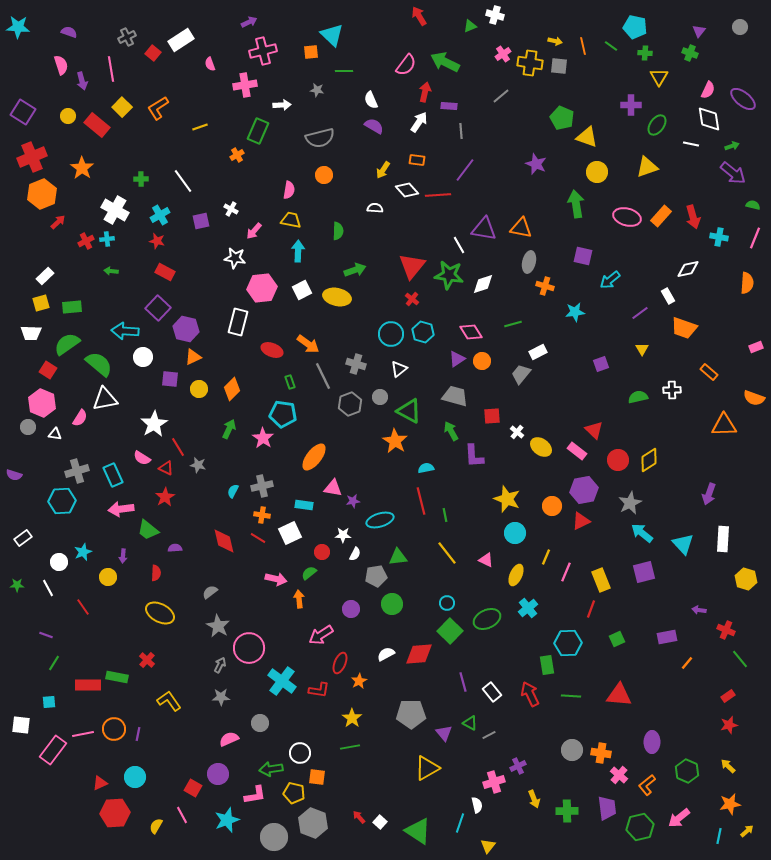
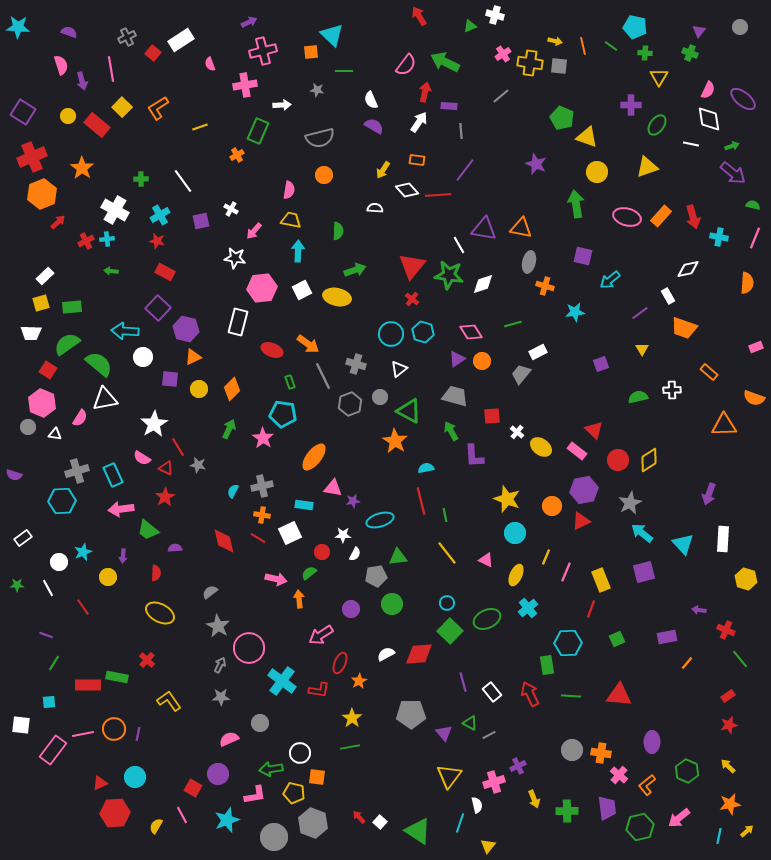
yellow triangle at (427, 768): moved 22 px right, 8 px down; rotated 24 degrees counterclockwise
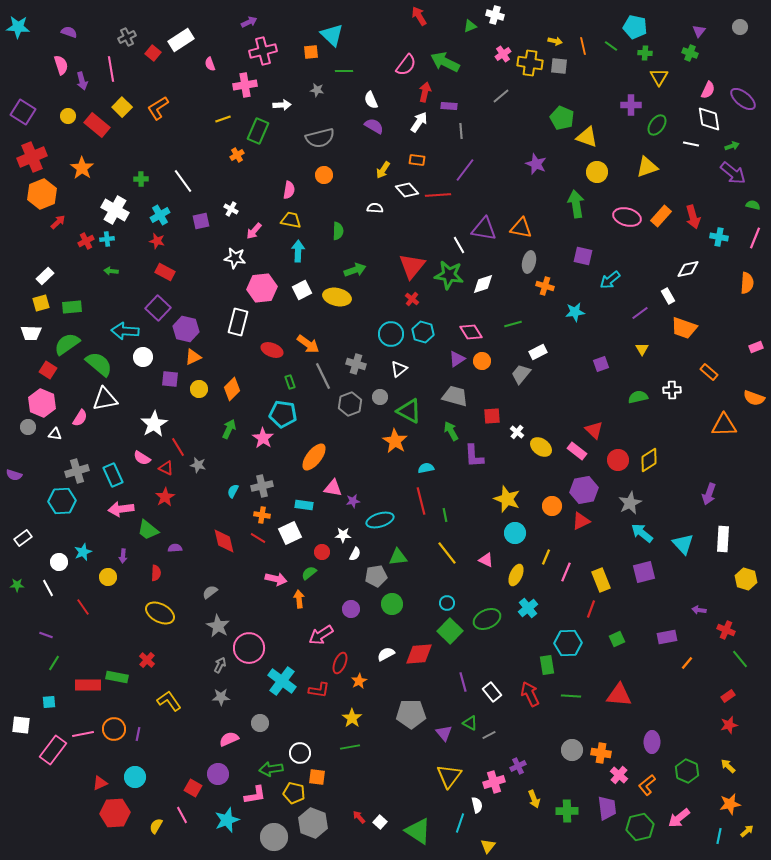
yellow line at (200, 127): moved 23 px right, 8 px up
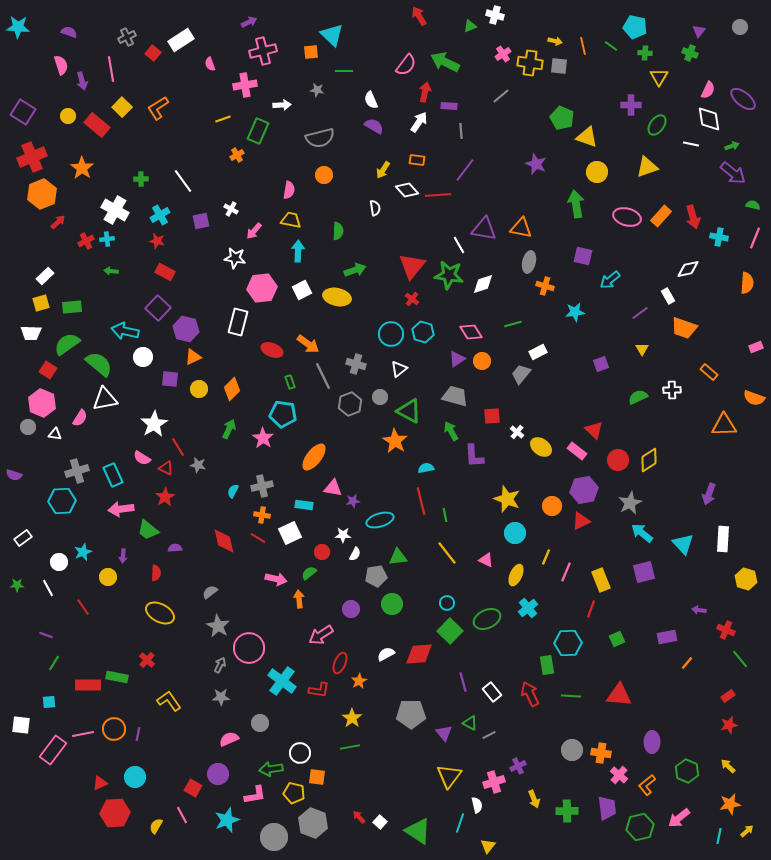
white semicircle at (375, 208): rotated 77 degrees clockwise
cyan arrow at (125, 331): rotated 8 degrees clockwise
green semicircle at (638, 397): rotated 12 degrees counterclockwise
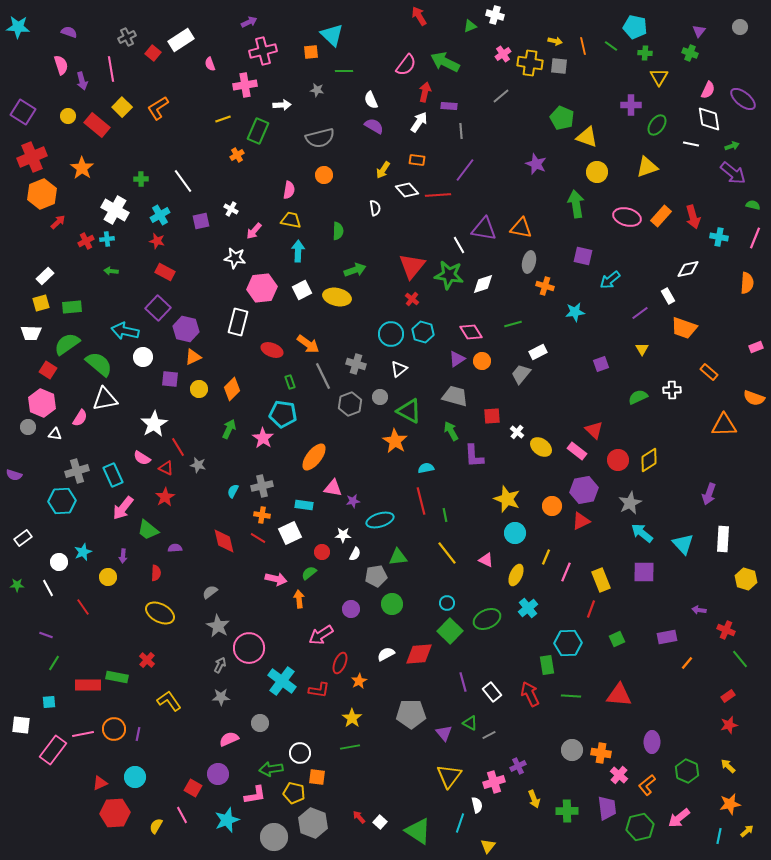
pink arrow at (121, 509): moved 2 px right, 1 px up; rotated 45 degrees counterclockwise
purple square at (644, 572): rotated 15 degrees clockwise
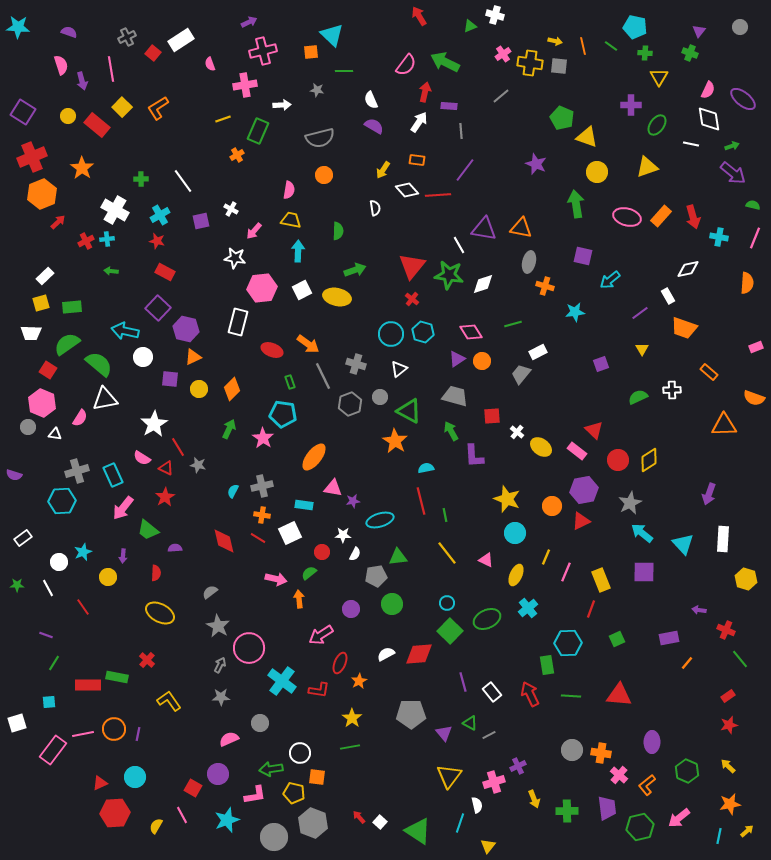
purple rectangle at (667, 637): moved 2 px right, 1 px down
white square at (21, 725): moved 4 px left, 2 px up; rotated 24 degrees counterclockwise
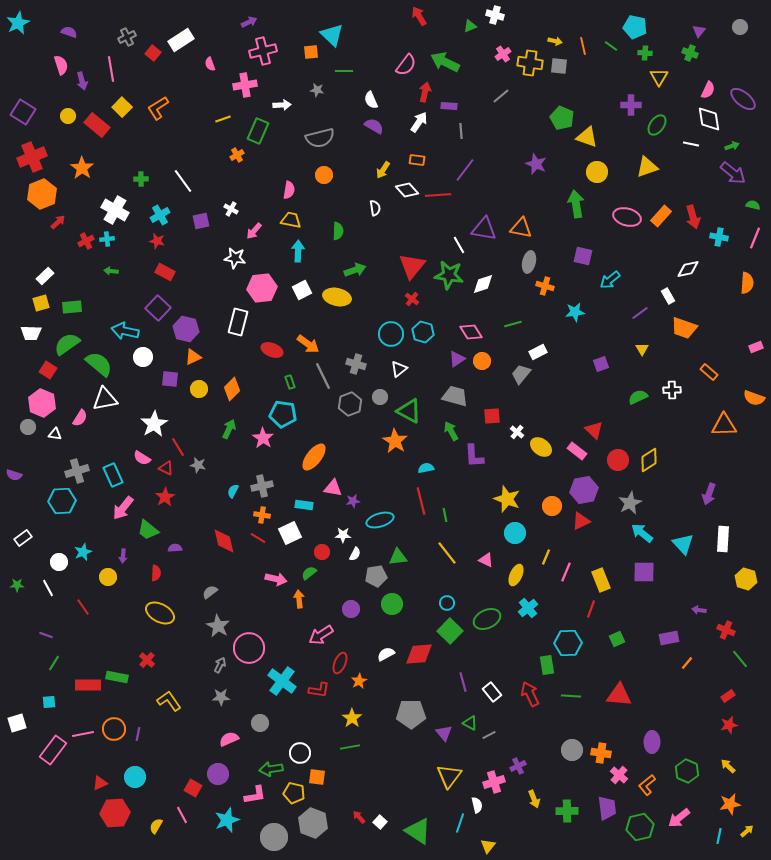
cyan star at (18, 27): moved 4 px up; rotated 30 degrees counterclockwise
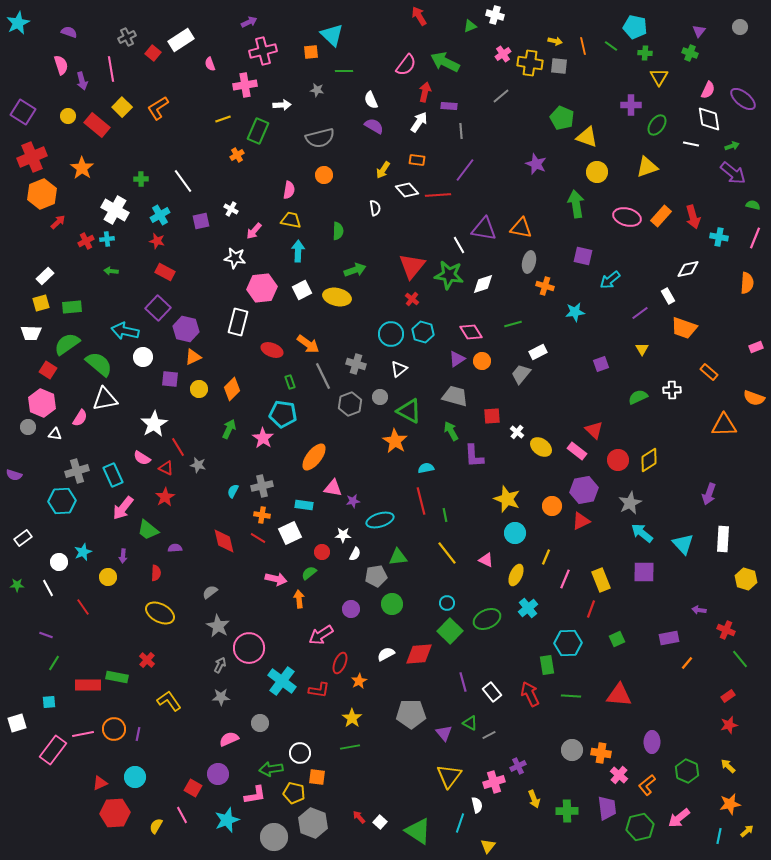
pink line at (566, 572): moved 1 px left, 7 px down
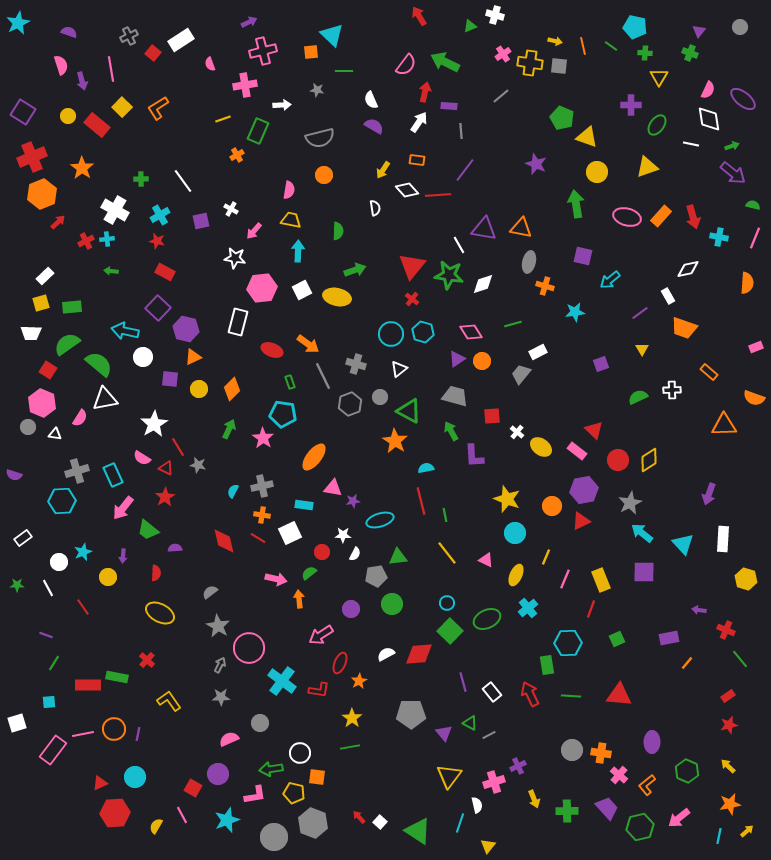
gray cross at (127, 37): moved 2 px right, 1 px up
purple trapezoid at (607, 808): rotated 35 degrees counterclockwise
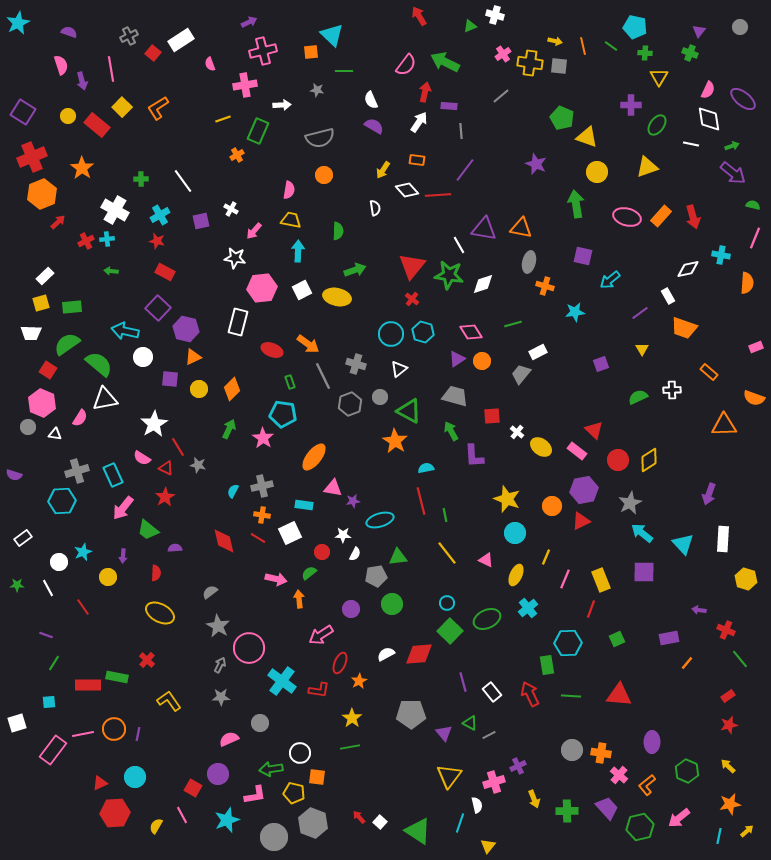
cyan cross at (719, 237): moved 2 px right, 18 px down
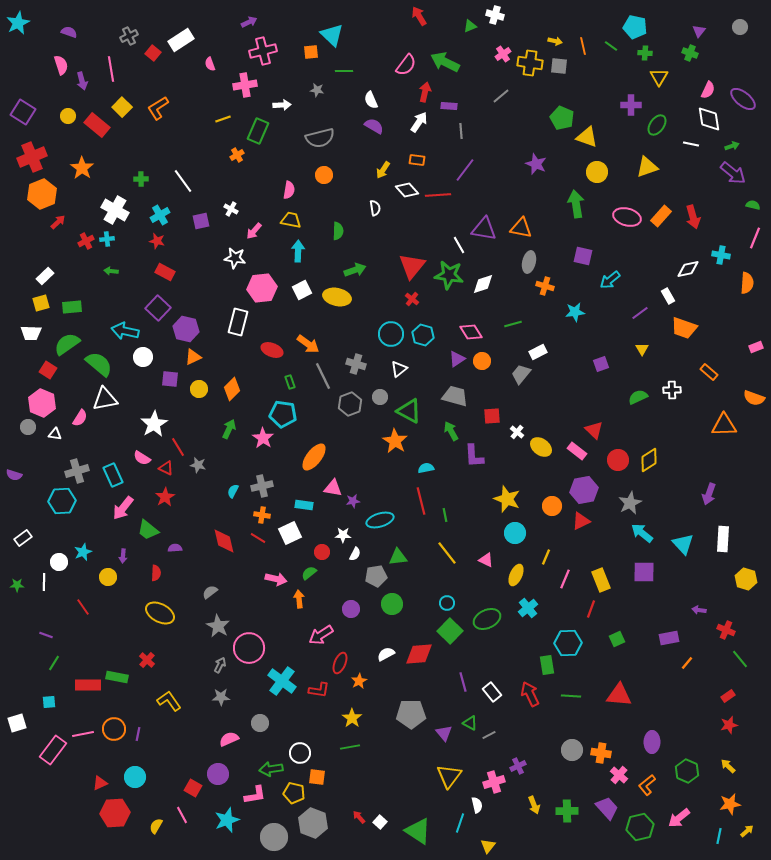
cyan hexagon at (423, 332): moved 3 px down
white line at (48, 588): moved 4 px left, 6 px up; rotated 30 degrees clockwise
yellow arrow at (534, 799): moved 6 px down
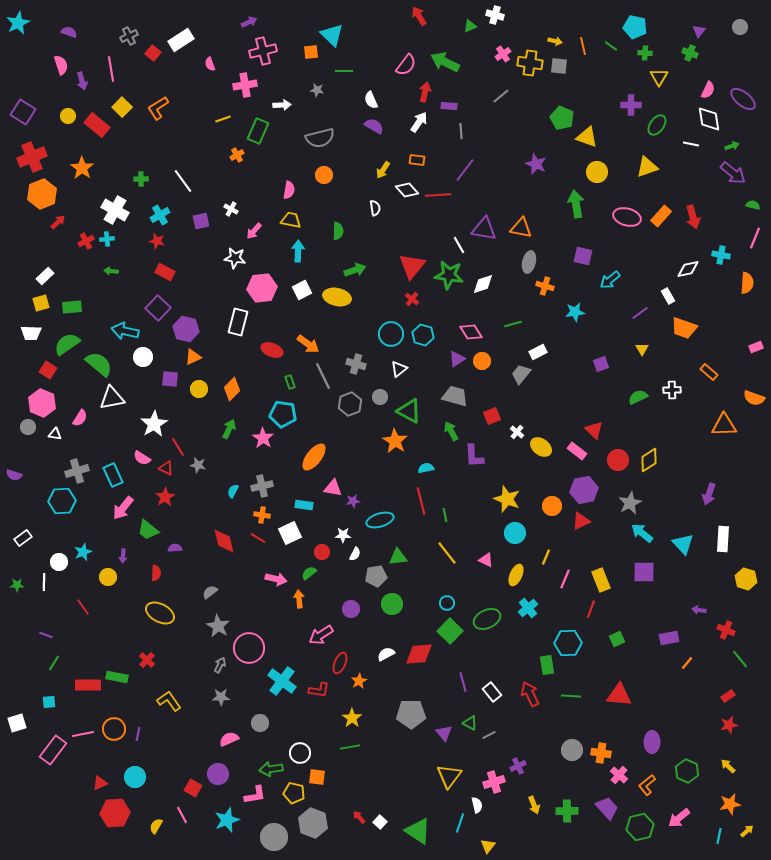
white triangle at (105, 399): moved 7 px right, 1 px up
red square at (492, 416): rotated 18 degrees counterclockwise
